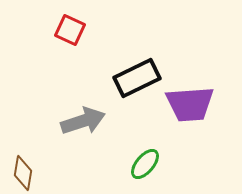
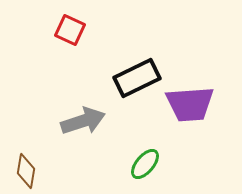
brown diamond: moved 3 px right, 2 px up
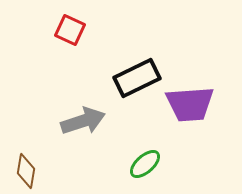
green ellipse: rotated 8 degrees clockwise
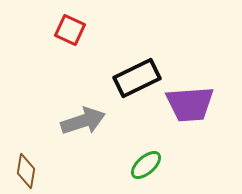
green ellipse: moved 1 px right, 1 px down
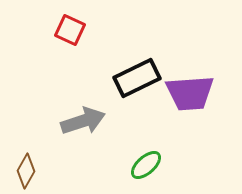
purple trapezoid: moved 11 px up
brown diamond: rotated 20 degrees clockwise
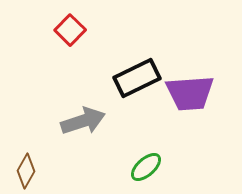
red square: rotated 20 degrees clockwise
green ellipse: moved 2 px down
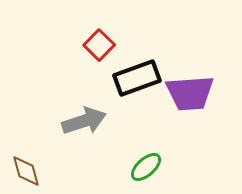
red square: moved 29 px right, 15 px down
black rectangle: rotated 6 degrees clockwise
gray arrow: moved 1 px right
brown diamond: rotated 44 degrees counterclockwise
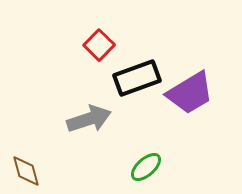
purple trapezoid: rotated 27 degrees counterclockwise
gray arrow: moved 5 px right, 2 px up
